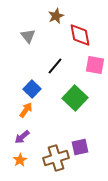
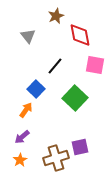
blue square: moved 4 px right
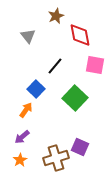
purple square: rotated 36 degrees clockwise
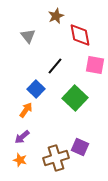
orange star: rotated 24 degrees counterclockwise
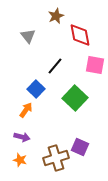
purple arrow: rotated 126 degrees counterclockwise
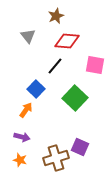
red diamond: moved 13 px left, 6 px down; rotated 75 degrees counterclockwise
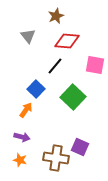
green square: moved 2 px left, 1 px up
brown cross: rotated 25 degrees clockwise
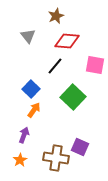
blue square: moved 5 px left
orange arrow: moved 8 px right
purple arrow: moved 2 px right, 2 px up; rotated 84 degrees counterclockwise
orange star: rotated 24 degrees clockwise
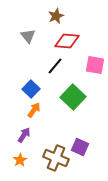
purple arrow: rotated 14 degrees clockwise
brown cross: rotated 15 degrees clockwise
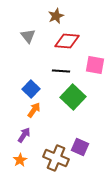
black line: moved 6 px right, 5 px down; rotated 54 degrees clockwise
